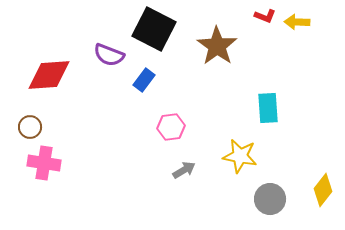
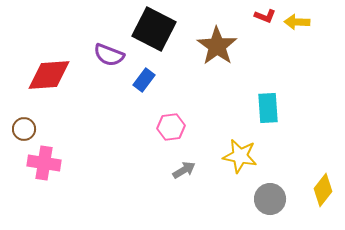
brown circle: moved 6 px left, 2 px down
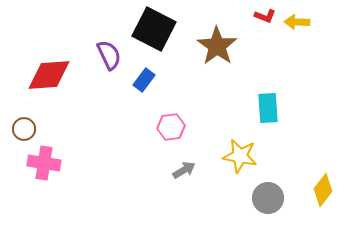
purple semicircle: rotated 136 degrees counterclockwise
gray circle: moved 2 px left, 1 px up
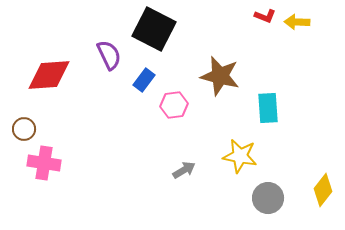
brown star: moved 3 px right, 30 px down; rotated 21 degrees counterclockwise
pink hexagon: moved 3 px right, 22 px up
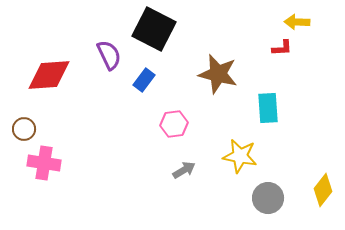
red L-shape: moved 17 px right, 32 px down; rotated 25 degrees counterclockwise
brown star: moved 2 px left, 2 px up
pink hexagon: moved 19 px down
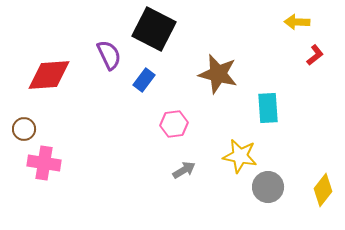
red L-shape: moved 33 px right, 7 px down; rotated 35 degrees counterclockwise
gray circle: moved 11 px up
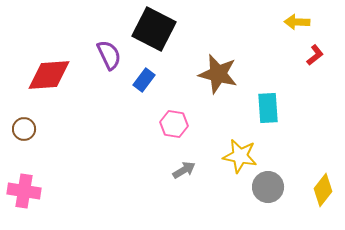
pink hexagon: rotated 16 degrees clockwise
pink cross: moved 20 px left, 28 px down
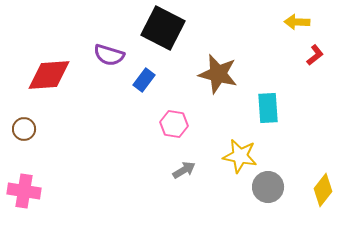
black square: moved 9 px right, 1 px up
purple semicircle: rotated 132 degrees clockwise
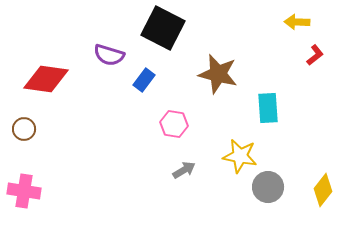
red diamond: moved 3 px left, 4 px down; rotated 12 degrees clockwise
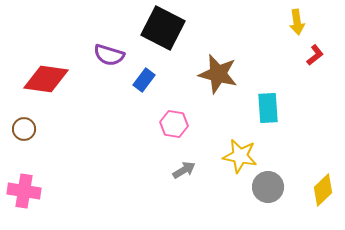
yellow arrow: rotated 100 degrees counterclockwise
yellow diamond: rotated 8 degrees clockwise
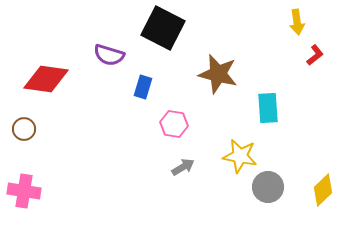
blue rectangle: moved 1 px left, 7 px down; rotated 20 degrees counterclockwise
gray arrow: moved 1 px left, 3 px up
